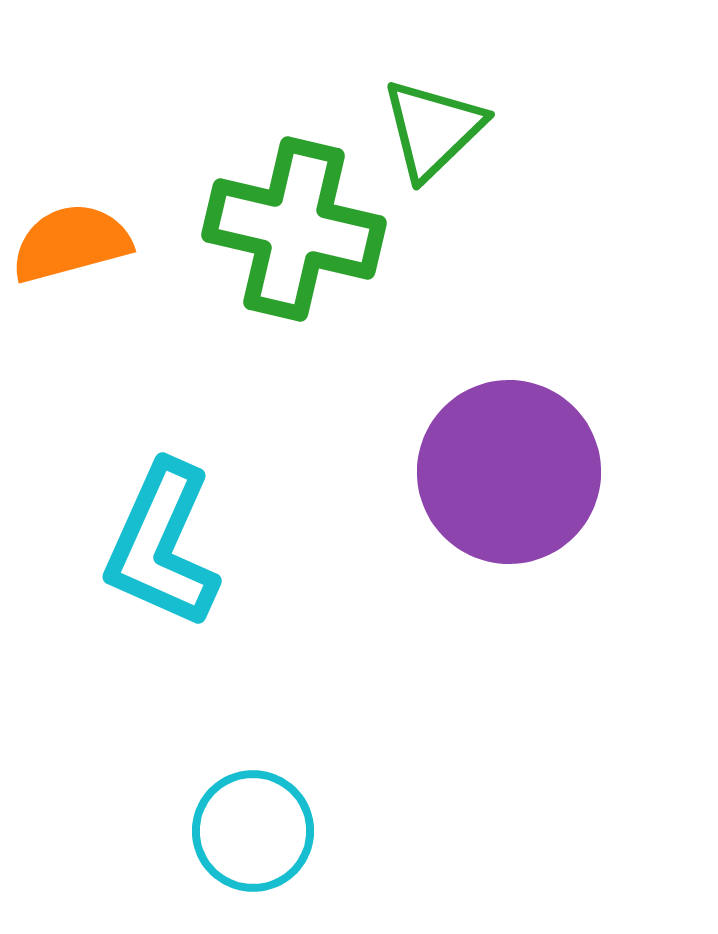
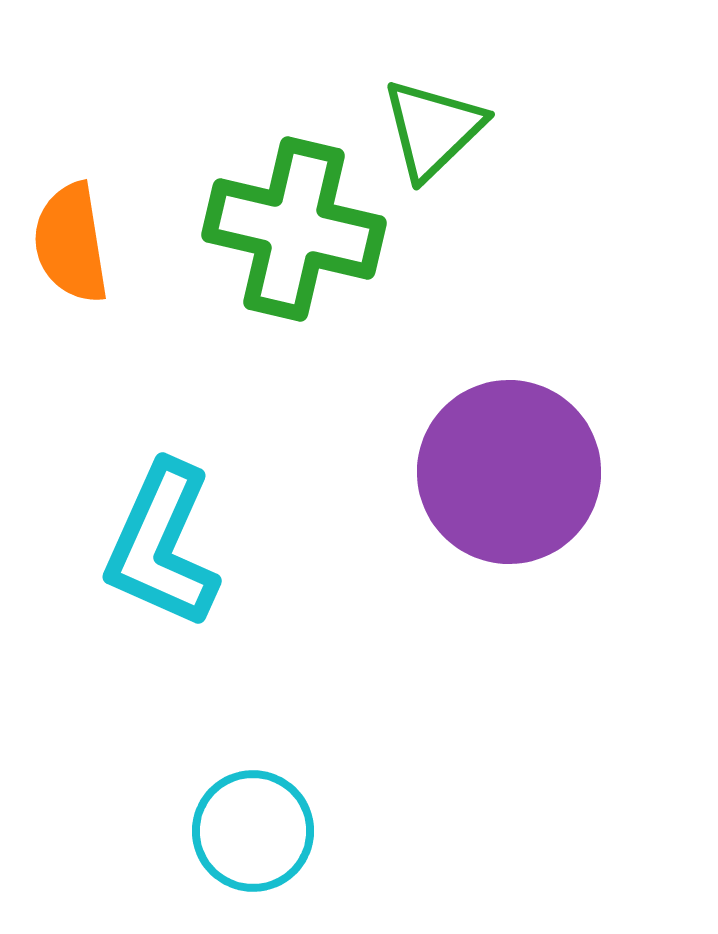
orange semicircle: rotated 84 degrees counterclockwise
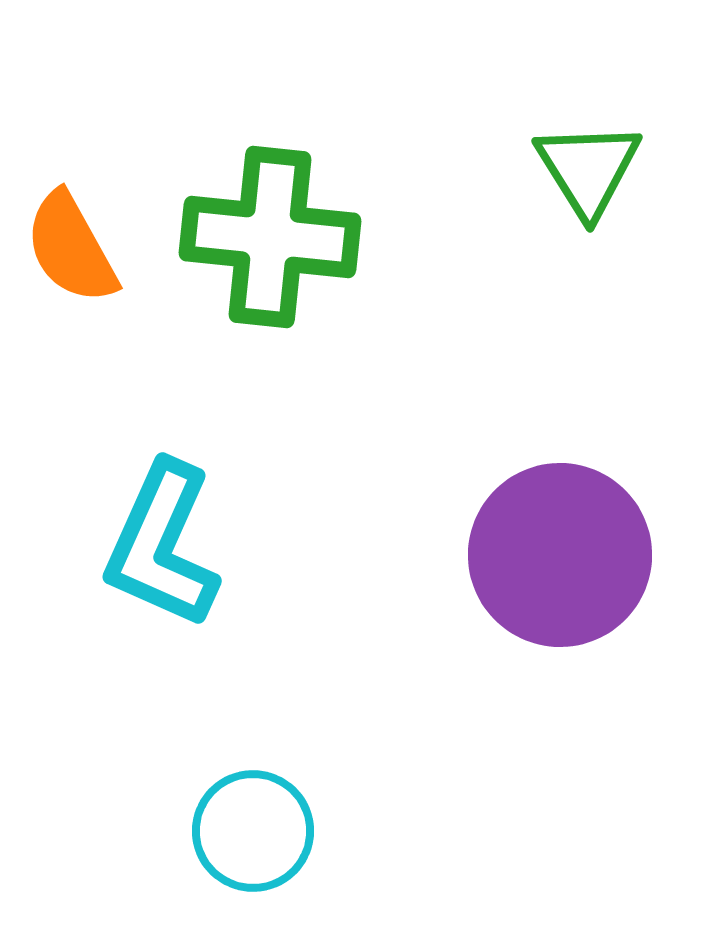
green triangle: moved 155 px right, 40 px down; rotated 18 degrees counterclockwise
green cross: moved 24 px left, 8 px down; rotated 7 degrees counterclockwise
orange semicircle: moved 5 px down; rotated 20 degrees counterclockwise
purple circle: moved 51 px right, 83 px down
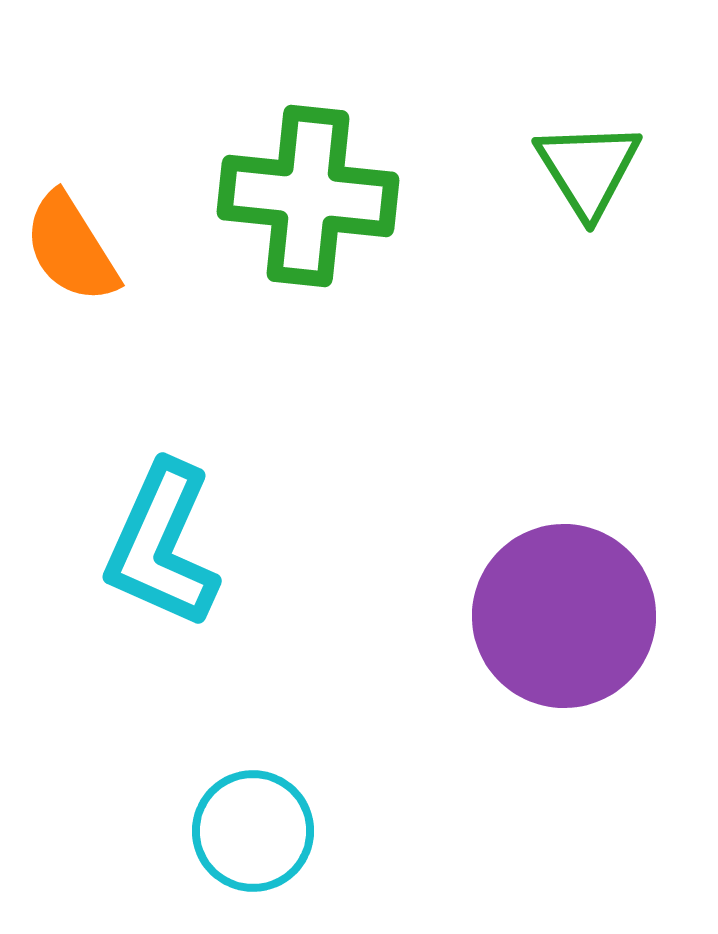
green cross: moved 38 px right, 41 px up
orange semicircle: rotated 3 degrees counterclockwise
purple circle: moved 4 px right, 61 px down
